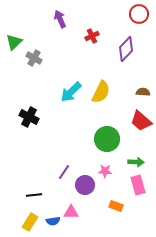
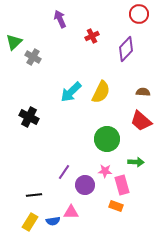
gray cross: moved 1 px left, 1 px up
pink rectangle: moved 16 px left
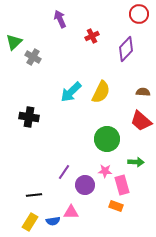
black cross: rotated 18 degrees counterclockwise
